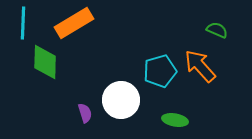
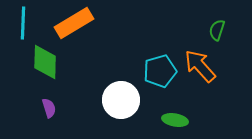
green semicircle: rotated 95 degrees counterclockwise
purple semicircle: moved 36 px left, 5 px up
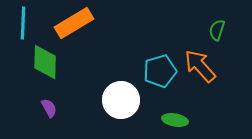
purple semicircle: rotated 12 degrees counterclockwise
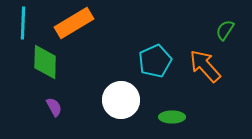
green semicircle: moved 8 px right; rotated 15 degrees clockwise
orange arrow: moved 5 px right
cyan pentagon: moved 5 px left, 10 px up; rotated 8 degrees counterclockwise
purple semicircle: moved 5 px right, 1 px up
green ellipse: moved 3 px left, 3 px up; rotated 10 degrees counterclockwise
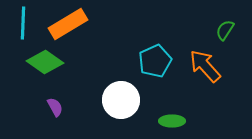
orange rectangle: moved 6 px left, 1 px down
green diamond: rotated 57 degrees counterclockwise
purple semicircle: moved 1 px right
green ellipse: moved 4 px down
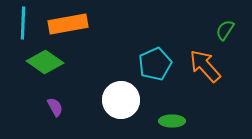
orange rectangle: rotated 21 degrees clockwise
cyan pentagon: moved 3 px down
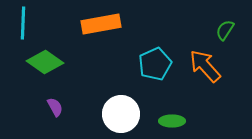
orange rectangle: moved 33 px right
white circle: moved 14 px down
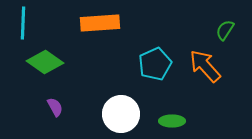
orange rectangle: moved 1 px left, 1 px up; rotated 6 degrees clockwise
